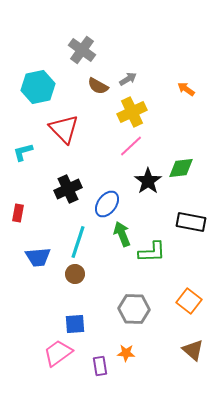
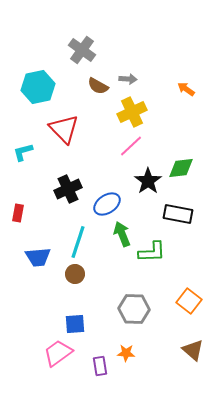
gray arrow: rotated 36 degrees clockwise
blue ellipse: rotated 20 degrees clockwise
black rectangle: moved 13 px left, 8 px up
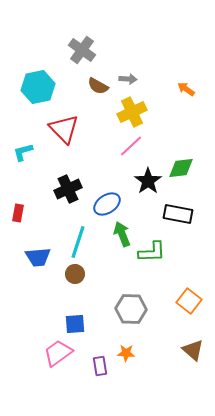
gray hexagon: moved 3 px left
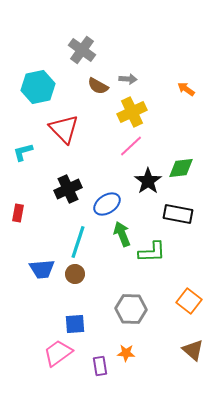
blue trapezoid: moved 4 px right, 12 px down
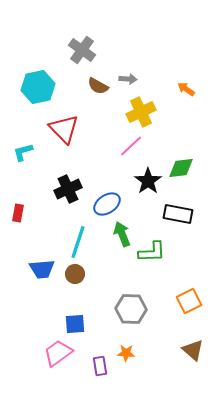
yellow cross: moved 9 px right
orange square: rotated 25 degrees clockwise
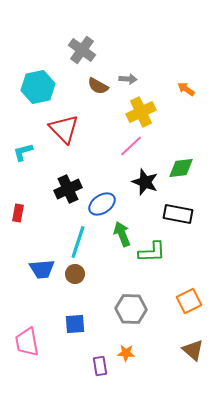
black star: moved 3 px left, 1 px down; rotated 16 degrees counterclockwise
blue ellipse: moved 5 px left
pink trapezoid: moved 31 px left, 11 px up; rotated 64 degrees counterclockwise
